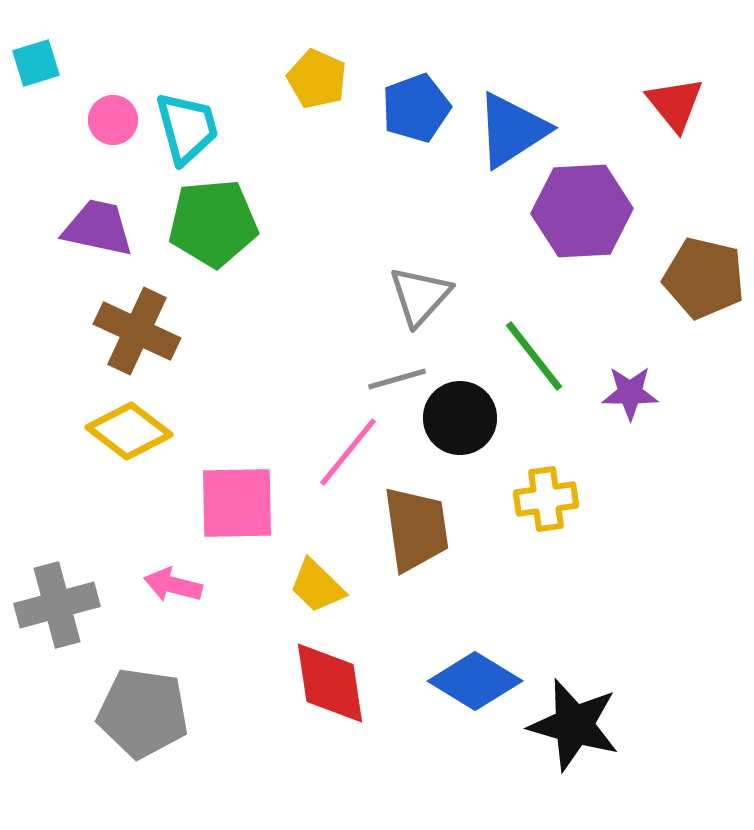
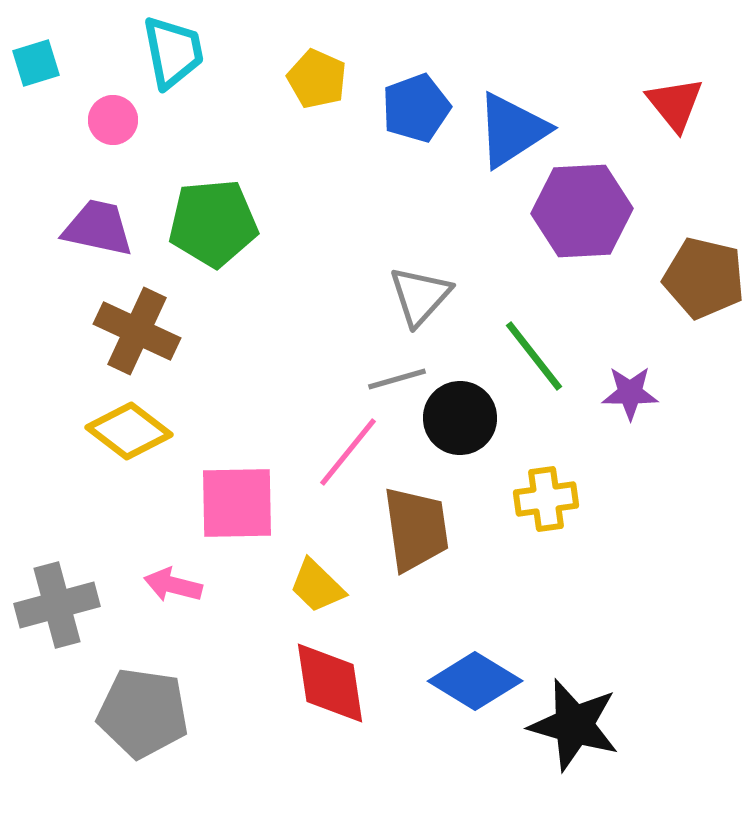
cyan trapezoid: moved 14 px left, 76 px up; rotated 4 degrees clockwise
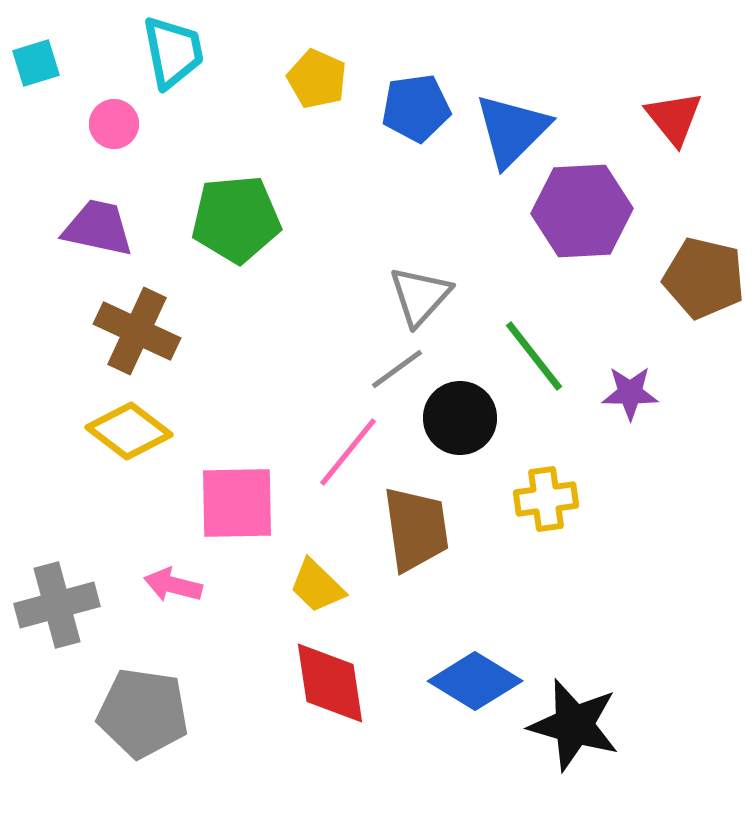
red triangle: moved 1 px left, 14 px down
blue pentagon: rotated 12 degrees clockwise
pink circle: moved 1 px right, 4 px down
blue triangle: rotated 12 degrees counterclockwise
green pentagon: moved 23 px right, 4 px up
gray line: moved 10 px up; rotated 20 degrees counterclockwise
